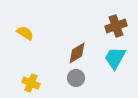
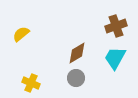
yellow semicircle: moved 4 px left, 1 px down; rotated 72 degrees counterclockwise
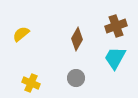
brown diamond: moved 14 px up; rotated 30 degrees counterclockwise
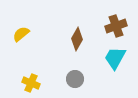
gray circle: moved 1 px left, 1 px down
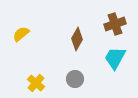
brown cross: moved 1 px left, 2 px up
yellow cross: moved 5 px right; rotated 18 degrees clockwise
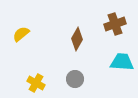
cyan trapezoid: moved 7 px right, 4 px down; rotated 65 degrees clockwise
yellow cross: rotated 12 degrees counterclockwise
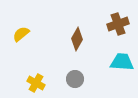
brown cross: moved 3 px right
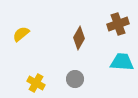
brown diamond: moved 2 px right, 1 px up
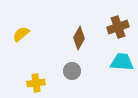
brown cross: moved 3 px down
gray circle: moved 3 px left, 8 px up
yellow cross: rotated 36 degrees counterclockwise
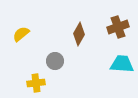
brown diamond: moved 4 px up
cyan trapezoid: moved 2 px down
gray circle: moved 17 px left, 10 px up
